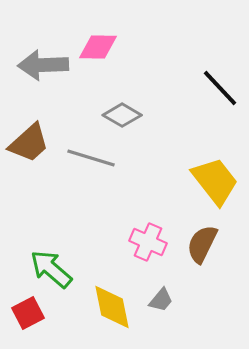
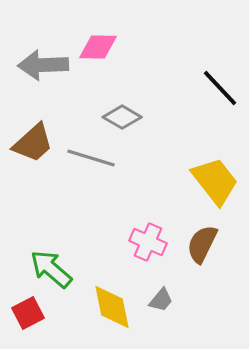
gray diamond: moved 2 px down
brown trapezoid: moved 4 px right
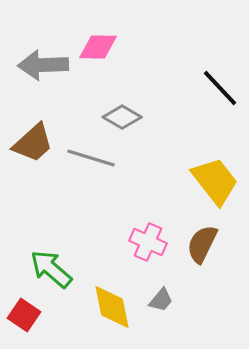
red square: moved 4 px left, 2 px down; rotated 28 degrees counterclockwise
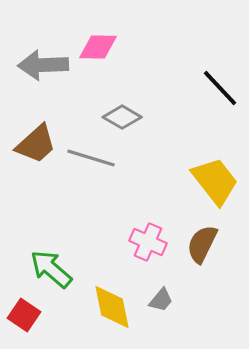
brown trapezoid: moved 3 px right, 1 px down
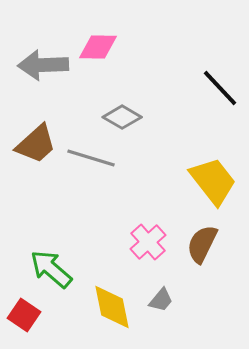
yellow trapezoid: moved 2 px left
pink cross: rotated 24 degrees clockwise
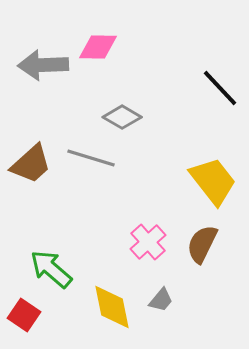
brown trapezoid: moved 5 px left, 20 px down
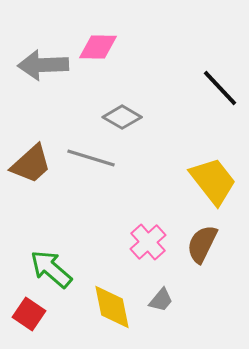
red square: moved 5 px right, 1 px up
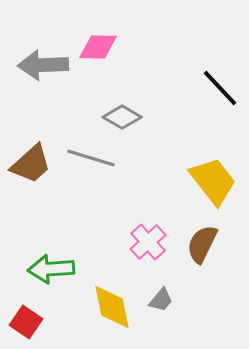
green arrow: rotated 45 degrees counterclockwise
red square: moved 3 px left, 8 px down
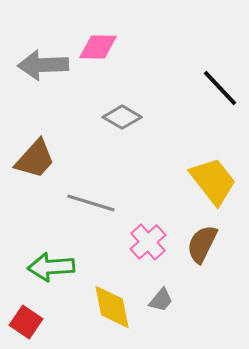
gray line: moved 45 px down
brown trapezoid: moved 4 px right, 5 px up; rotated 6 degrees counterclockwise
green arrow: moved 2 px up
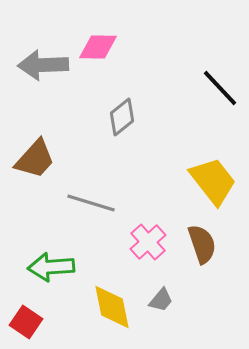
gray diamond: rotated 69 degrees counterclockwise
brown semicircle: rotated 135 degrees clockwise
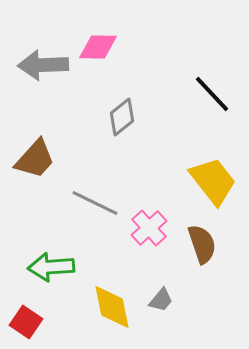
black line: moved 8 px left, 6 px down
gray line: moved 4 px right; rotated 9 degrees clockwise
pink cross: moved 1 px right, 14 px up
